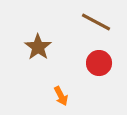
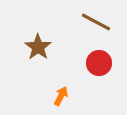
orange arrow: rotated 126 degrees counterclockwise
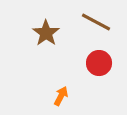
brown star: moved 8 px right, 14 px up
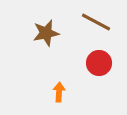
brown star: rotated 24 degrees clockwise
orange arrow: moved 2 px left, 4 px up; rotated 24 degrees counterclockwise
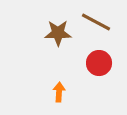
brown star: moved 12 px right; rotated 12 degrees clockwise
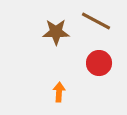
brown line: moved 1 px up
brown star: moved 2 px left, 1 px up
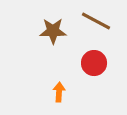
brown star: moved 3 px left, 1 px up
red circle: moved 5 px left
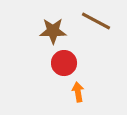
red circle: moved 30 px left
orange arrow: moved 19 px right; rotated 12 degrees counterclockwise
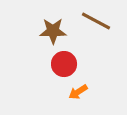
red circle: moved 1 px down
orange arrow: rotated 114 degrees counterclockwise
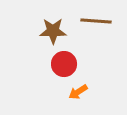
brown line: rotated 24 degrees counterclockwise
